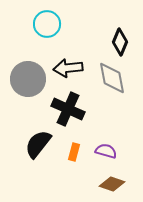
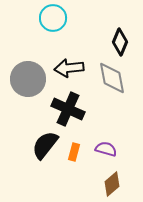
cyan circle: moved 6 px right, 6 px up
black arrow: moved 1 px right
black semicircle: moved 7 px right, 1 px down
purple semicircle: moved 2 px up
brown diamond: rotated 60 degrees counterclockwise
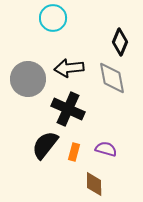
brown diamond: moved 18 px left; rotated 50 degrees counterclockwise
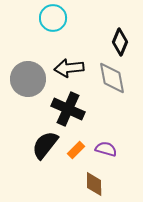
orange rectangle: moved 2 px right, 2 px up; rotated 30 degrees clockwise
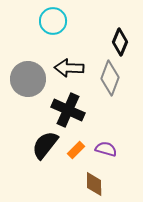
cyan circle: moved 3 px down
black arrow: rotated 8 degrees clockwise
gray diamond: moved 2 px left; rotated 32 degrees clockwise
black cross: moved 1 px down
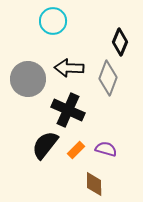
gray diamond: moved 2 px left
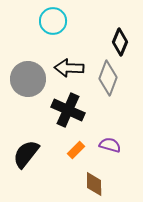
black semicircle: moved 19 px left, 9 px down
purple semicircle: moved 4 px right, 4 px up
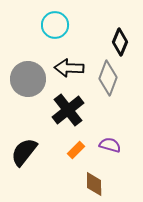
cyan circle: moved 2 px right, 4 px down
black cross: rotated 28 degrees clockwise
black semicircle: moved 2 px left, 2 px up
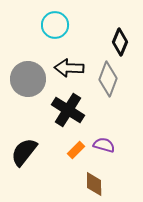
gray diamond: moved 1 px down
black cross: rotated 20 degrees counterclockwise
purple semicircle: moved 6 px left
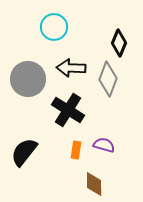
cyan circle: moved 1 px left, 2 px down
black diamond: moved 1 px left, 1 px down
black arrow: moved 2 px right
orange rectangle: rotated 36 degrees counterclockwise
